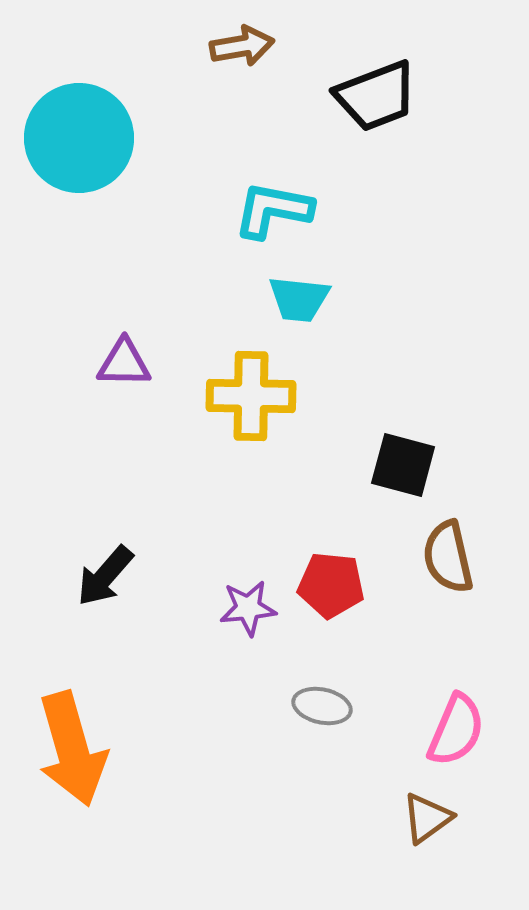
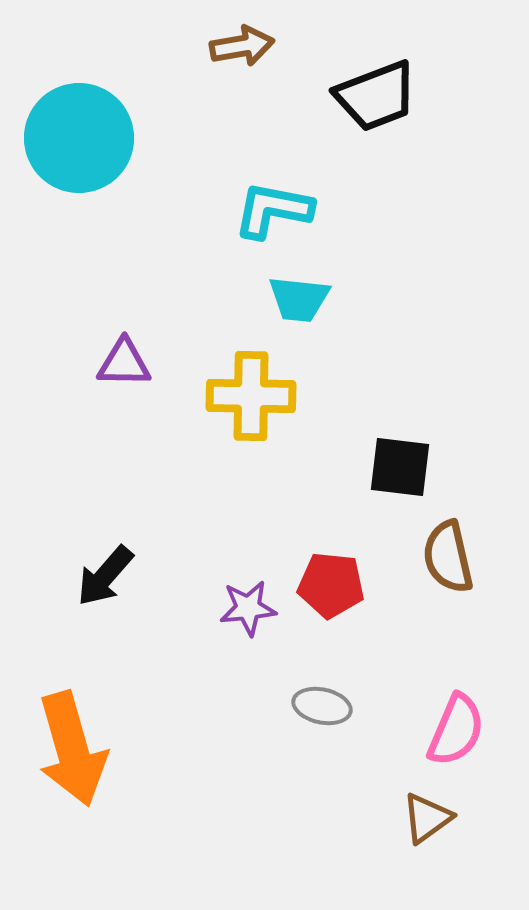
black square: moved 3 px left, 2 px down; rotated 8 degrees counterclockwise
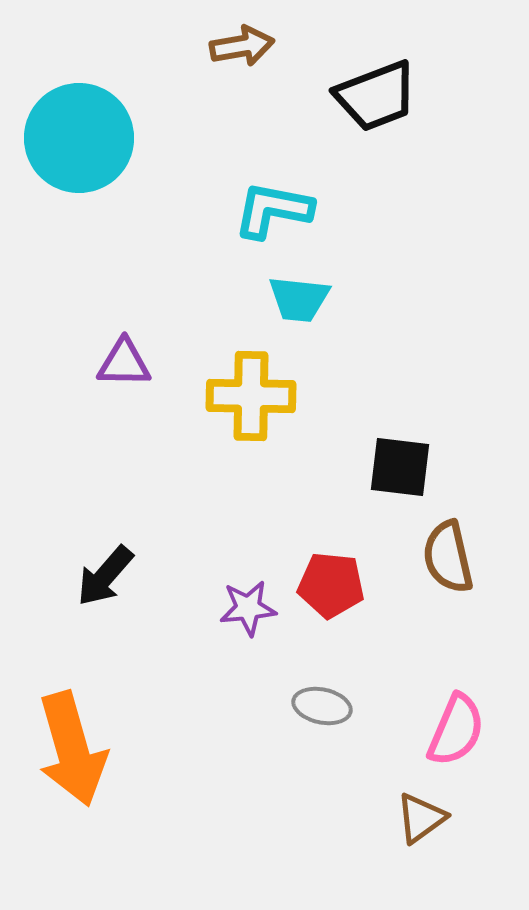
brown triangle: moved 6 px left
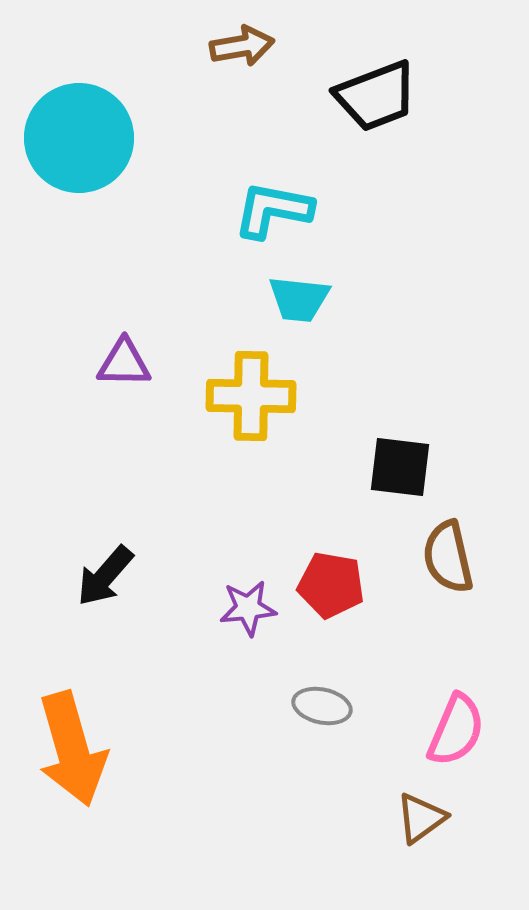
red pentagon: rotated 4 degrees clockwise
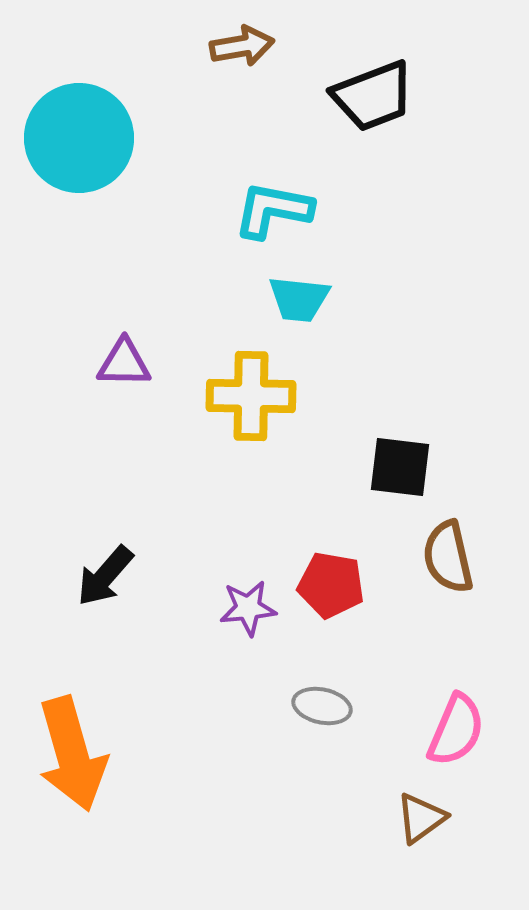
black trapezoid: moved 3 px left
orange arrow: moved 5 px down
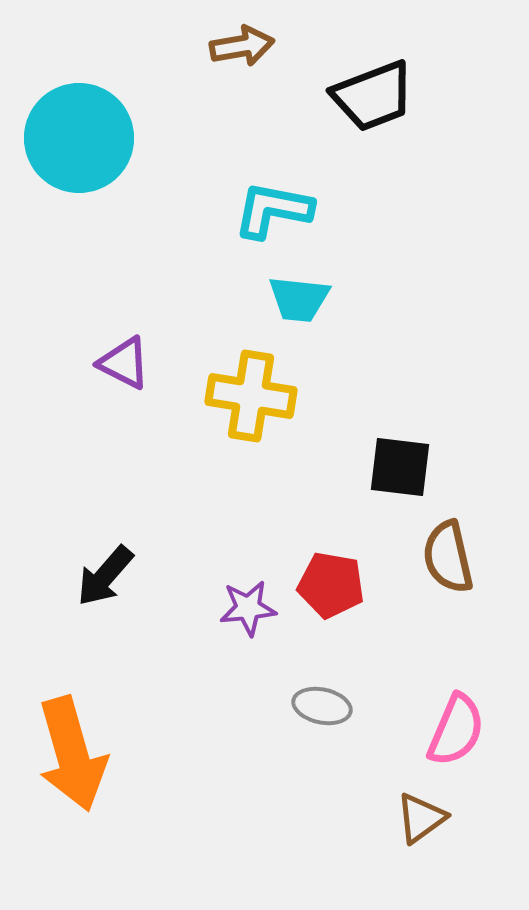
purple triangle: rotated 26 degrees clockwise
yellow cross: rotated 8 degrees clockwise
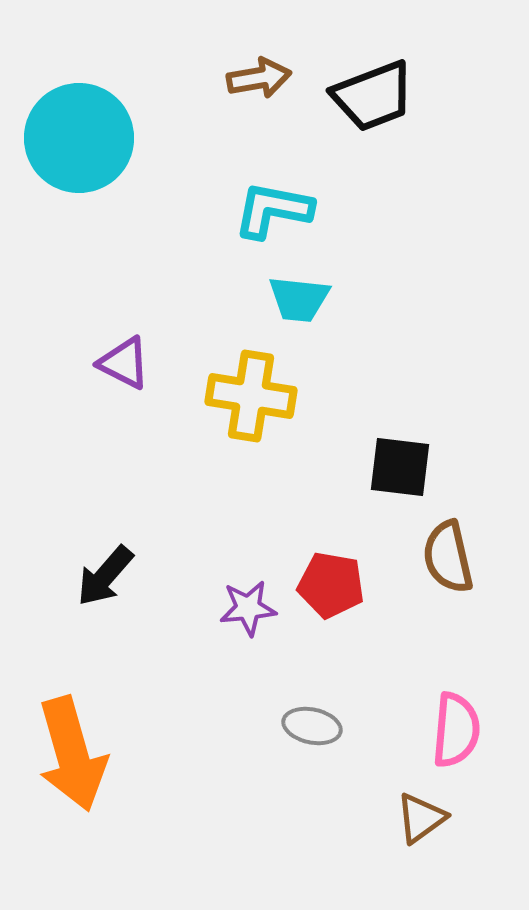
brown arrow: moved 17 px right, 32 px down
gray ellipse: moved 10 px left, 20 px down
pink semicircle: rotated 18 degrees counterclockwise
